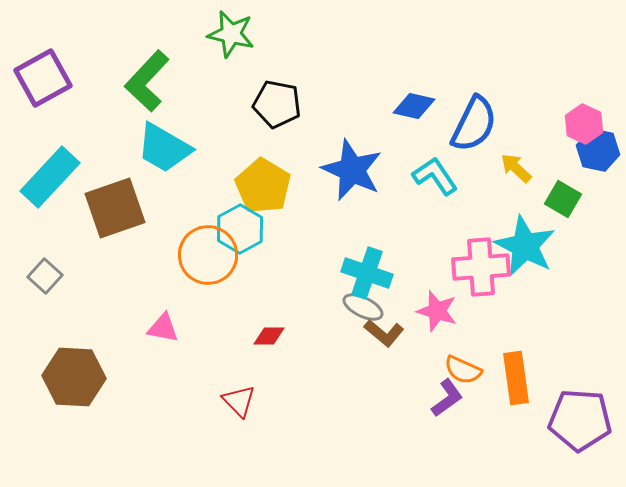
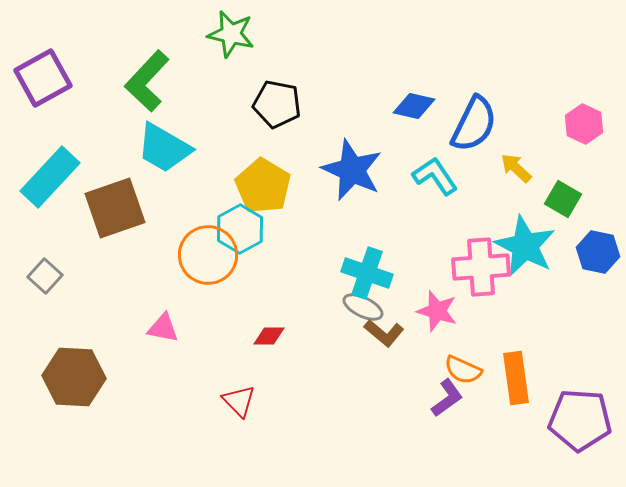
blue hexagon: moved 102 px down
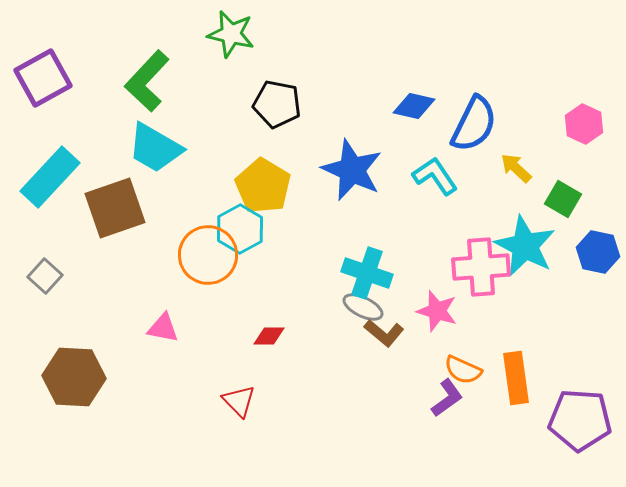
cyan trapezoid: moved 9 px left
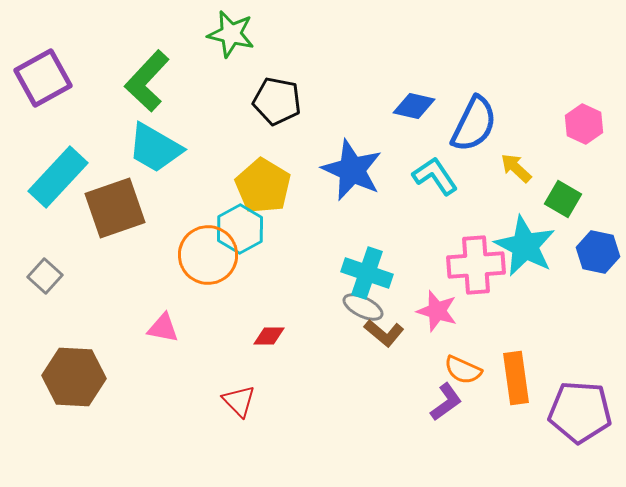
black pentagon: moved 3 px up
cyan rectangle: moved 8 px right
pink cross: moved 5 px left, 2 px up
purple L-shape: moved 1 px left, 4 px down
purple pentagon: moved 8 px up
